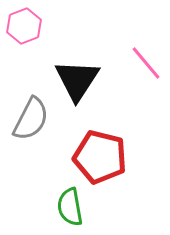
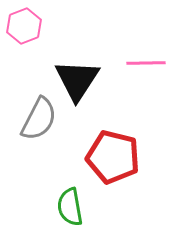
pink line: rotated 51 degrees counterclockwise
gray semicircle: moved 8 px right
red pentagon: moved 13 px right
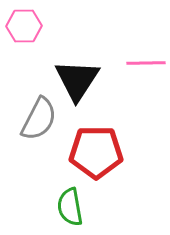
pink hexagon: rotated 20 degrees clockwise
red pentagon: moved 17 px left, 5 px up; rotated 14 degrees counterclockwise
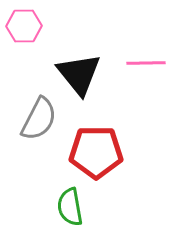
black triangle: moved 2 px right, 6 px up; rotated 12 degrees counterclockwise
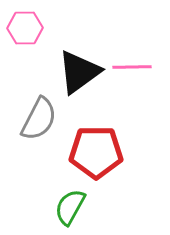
pink hexagon: moved 1 px right, 2 px down
pink line: moved 14 px left, 4 px down
black triangle: moved 2 px up; rotated 33 degrees clockwise
green semicircle: rotated 39 degrees clockwise
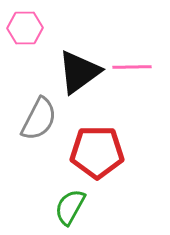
red pentagon: moved 1 px right
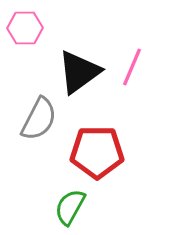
pink line: rotated 66 degrees counterclockwise
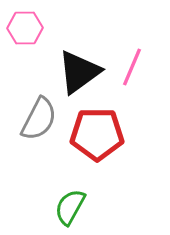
red pentagon: moved 18 px up
